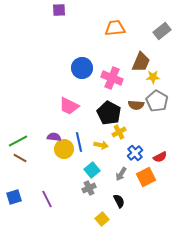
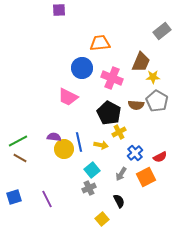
orange trapezoid: moved 15 px left, 15 px down
pink trapezoid: moved 1 px left, 9 px up
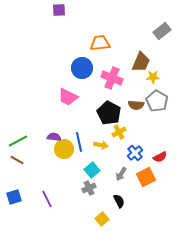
brown line: moved 3 px left, 2 px down
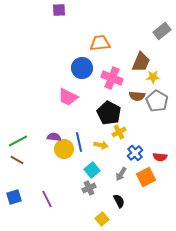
brown semicircle: moved 1 px right, 9 px up
red semicircle: rotated 32 degrees clockwise
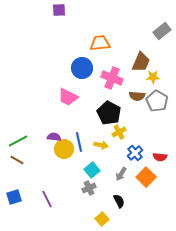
orange square: rotated 18 degrees counterclockwise
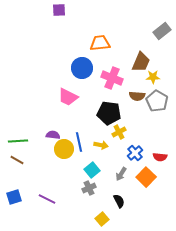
black pentagon: rotated 20 degrees counterclockwise
purple semicircle: moved 1 px left, 2 px up
green line: rotated 24 degrees clockwise
purple line: rotated 36 degrees counterclockwise
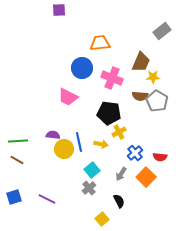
brown semicircle: moved 3 px right
yellow arrow: moved 1 px up
gray cross: rotated 16 degrees counterclockwise
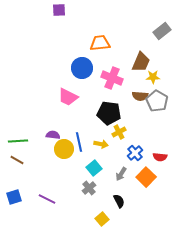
cyan square: moved 2 px right, 2 px up
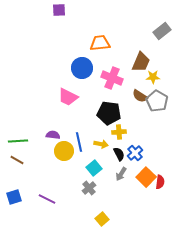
brown semicircle: rotated 28 degrees clockwise
yellow cross: rotated 24 degrees clockwise
yellow circle: moved 2 px down
red semicircle: moved 25 px down; rotated 88 degrees counterclockwise
black semicircle: moved 47 px up
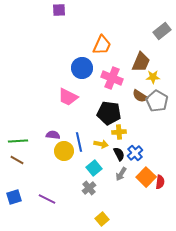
orange trapezoid: moved 2 px right, 2 px down; rotated 120 degrees clockwise
